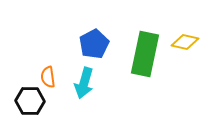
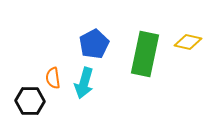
yellow diamond: moved 3 px right
orange semicircle: moved 5 px right, 1 px down
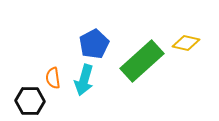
yellow diamond: moved 2 px left, 1 px down
green rectangle: moved 3 px left, 7 px down; rotated 36 degrees clockwise
cyan arrow: moved 3 px up
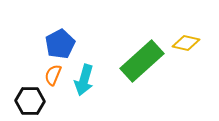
blue pentagon: moved 34 px left
orange semicircle: moved 3 px up; rotated 30 degrees clockwise
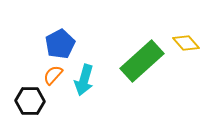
yellow diamond: rotated 36 degrees clockwise
orange semicircle: rotated 20 degrees clockwise
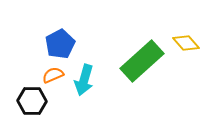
orange semicircle: rotated 25 degrees clockwise
black hexagon: moved 2 px right
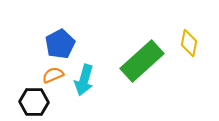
yellow diamond: moved 3 px right; rotated 52 degrees clockwise
black hexagon: moved 2 px right, 1 px down
